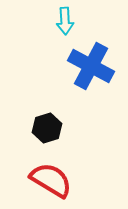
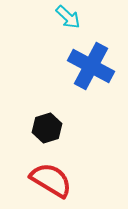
cyan arrow: moved 3 px right, 4 px up; rotated 44 degrees counterclockwise
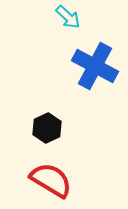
blue cross: moved 4 px right
black hexagon: rotated 8 degrees counterclockwise
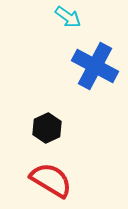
cyan arrow: rotated 8 degrees counterclockwise
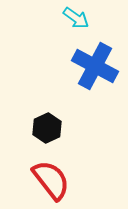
cyan arrow: moved 8 px right, 1 px down
red semicircle: rotated 21 degrees clockwise
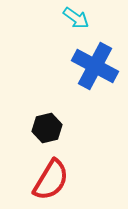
black hexagon: rotated 12 degrees clockwise
red semicircle: rotated 69 degrees clockwise
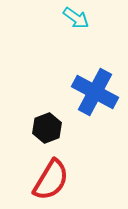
blue cross: moved 26 px down
black hexagon: rotated 8 degrees counterclockwise
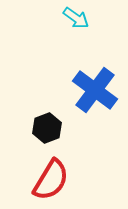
blue cross: moved 2 px up; rotated 9 degrees clockwise
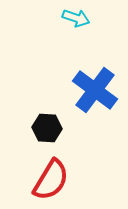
cyan arrow: rotated 16 degrees counterclockwise
black hexagon: rotated 24 degrees clockwise
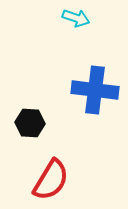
blue cross: rotated 30 degrees counterclockwise
black hexagon: moved 17 px left, 5 px up
